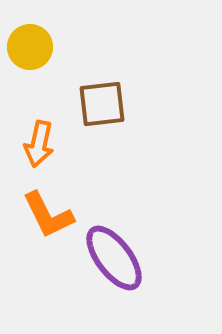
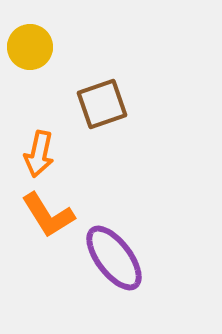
brown square: rotated 12 degrees counterclockwise
orange arrow: moved 10 px down
orange L-shape: rotated 6 degrees counterclockwise
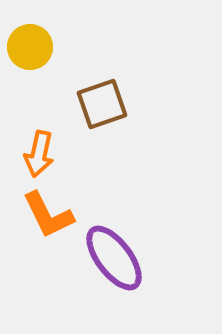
orange L-shape: rotated 6 degrees clockwise
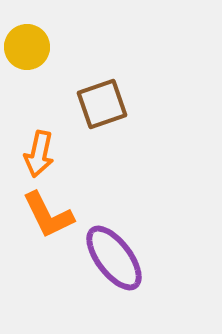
yellow circle: moved 3 px left
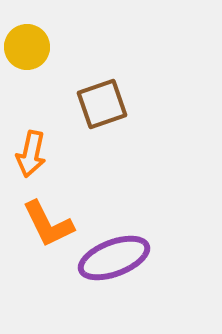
orange arrow: moved 8 px left
orange L-shape: moved 9 px down
purple ellipse: rotated 74 degrees counterclockwise
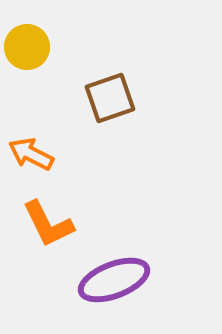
brown square: moved 8 px right, 6 px up
orange arrow: rotated 105 degrees clockwise
purple ellipse: moved 22 px down
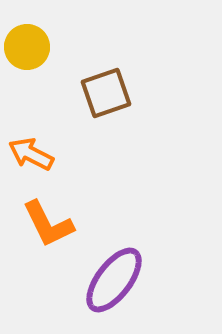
brown square: moved 4 px left, 5 px up
purple ellipse: rotated 32 degrees counterclockwise
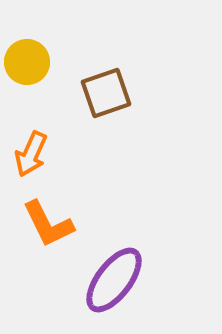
yellow circle: moved 15 px down
orange arrow: rotated 93 degrees counterclockwise
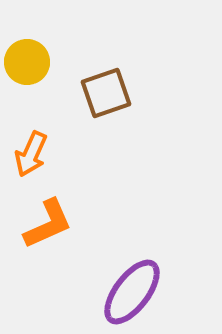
orange L-shape: rotated 88 degrees counterclockwise
purple ellipse: moved 18 px right, 12 px down
